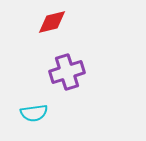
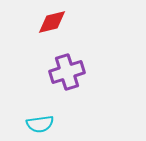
cyan semicircle: moved 6 px right, 11 px down
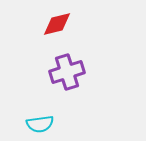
red diamond: moved 5 px right, 2 px down
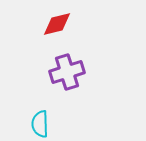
cyan semicircle: rotated 96 degrees clockwise
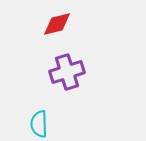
cyan semicircle: moved 1 px left
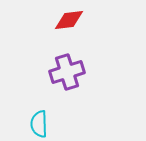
red diamond: moved 12 px right, 4 px up; rotated 8 degrees clockwise
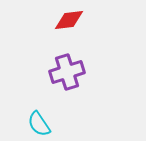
cyan semicircle: rotated 32 degrees counterclockwise
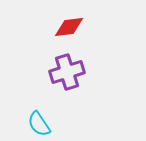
red diamond: moved 7 px down
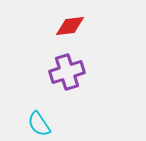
red diamond: moved 1 px right, 1 px up
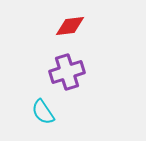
cyan semicircle: moved 4 px right, 12 px up
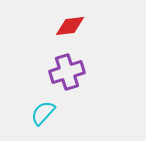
cyan semicircle: moved 1 px down; rotated 76 degrees clockwise
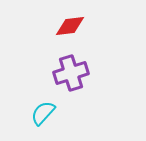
purple cross: moved 4 px right, 1 px down
